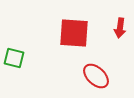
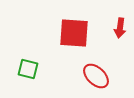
green square: moved 14 px right, 11 px down
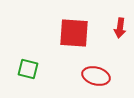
red ellipse: rotated 28 degrees counterclockwise
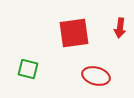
red square: rotated 12 degrees counterclockwise
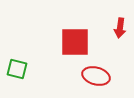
red square: moved 1 px right, 9 px down; rotated 8 degrees clockwise
green square: moved 11 px left
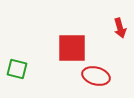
red arrow: rotated 24 degrees counterclockwise
red square: moved 3 px left, 6 px down
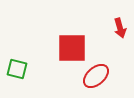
red ellipse: rotated 56 degrees counterclockwise
